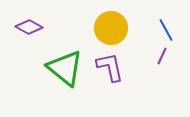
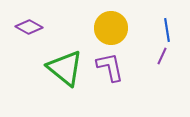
blue line: moved 1 px right; rotated 20 degrees clockwise
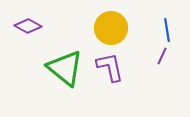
purple diamond: moved 1 px left, 1 px up
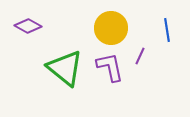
purple line: moved 22 px left
